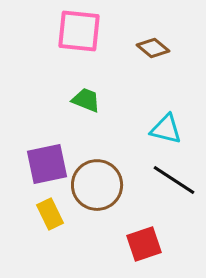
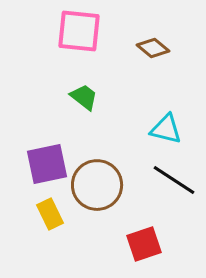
green trapezoid: moved 2 px left, 3 px up; rotated 16 degrees clockwise
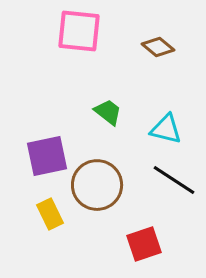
brown diamond: moved 5 px right, 1 px up
green trapezoid: moved 24 px right, 15 px down
purple square: moved 8 px up
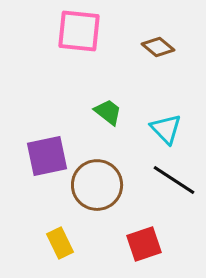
cyan triangle: rotated 32 degrees clockwise
yellow rectangle: moved 10 px right, 29 px down
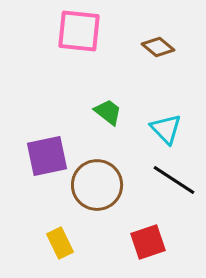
red square: moved 4 px right, 2 px up
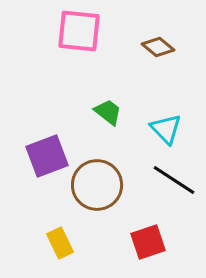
purple square: rotated 9 degrees counterclockwise
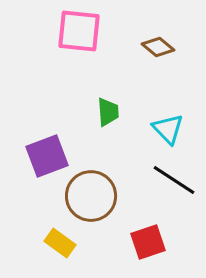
green trapezoid: rotated 48 degrees clockwise
cyan triangle: moved 2 px right
brown circle: moved 6 px left, 11 px down
yellow rectangle: rotated 28 degrees counterclockwise
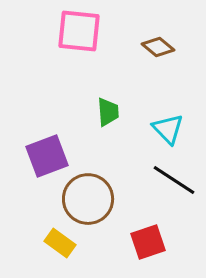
brown circle: moved 3 px left, 3 px down
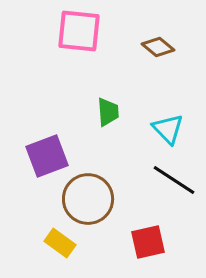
red square: rotated 6 degrees clockwise
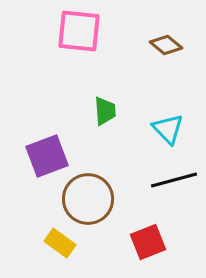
brown diamond: moved 8 px right, 2 px up
green trapezoid: moved 3 px left, 1 px up
black line: rotated 48 degrees counterclockwise
red square: rotated 9 degrees counterclockwise
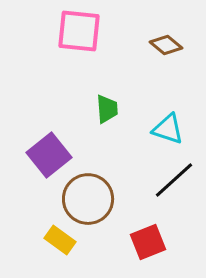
green trapezoid: moved 2 px right, 2 px up
cyan triangle: rotated 28 degrees counterclockwise
purple square: moved 2 px right, 1 px up; rotated 18 degrees counterclockwise
black line: rotated 27 degrees counterclockwise
yellow rectangle: moved 3 px up
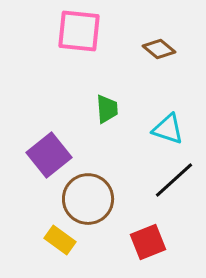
brown diamond: moved 7 px left, 4 px down
